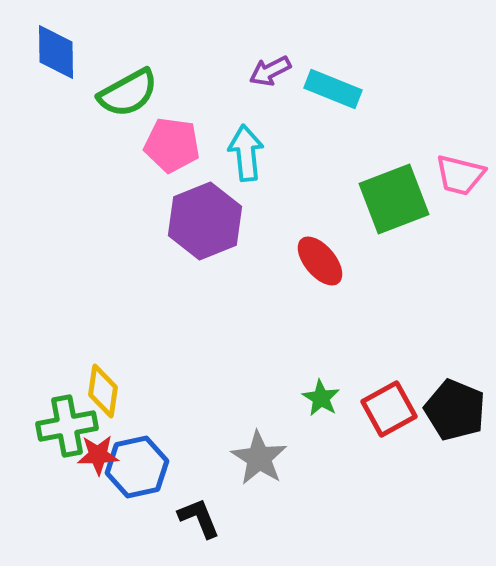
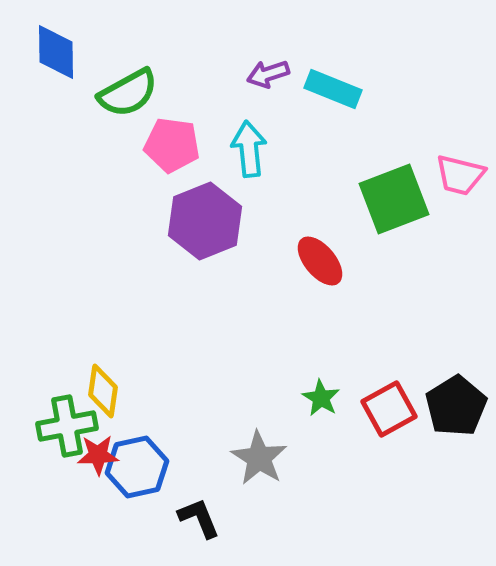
purple arrow: moved 2 px left, 3 px down; rotated 9 degrees clockwise
cyan arrow: moved 3 px right, 4 px up
black pentagon: moved 1 px right, 4 px up; rotated 18 degrees clockwise
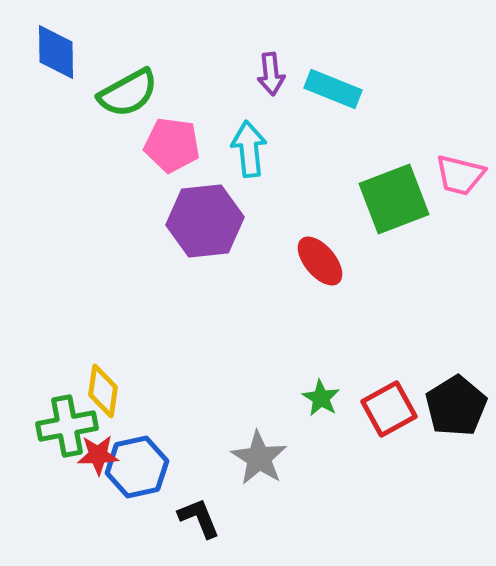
purple arrow: moved 3 px right; rotated 78 degrees counterclockwise
purple hexagon: rotated 16 degrees clockwise
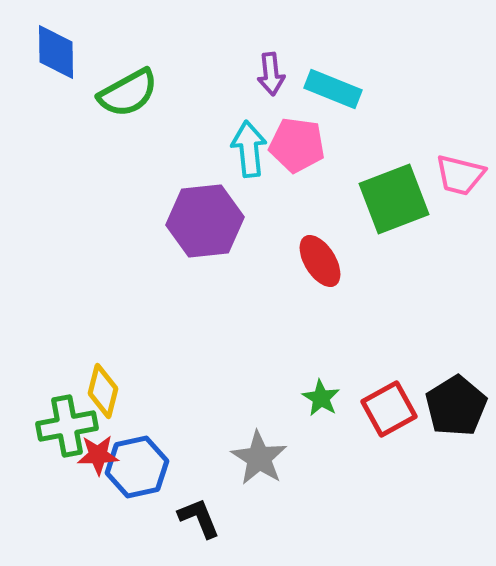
pink pentagon: moved 125 px right
red ellipse: rotated 8 degrees clockwise
yellow diamond: rotated 6 degrees clockwise
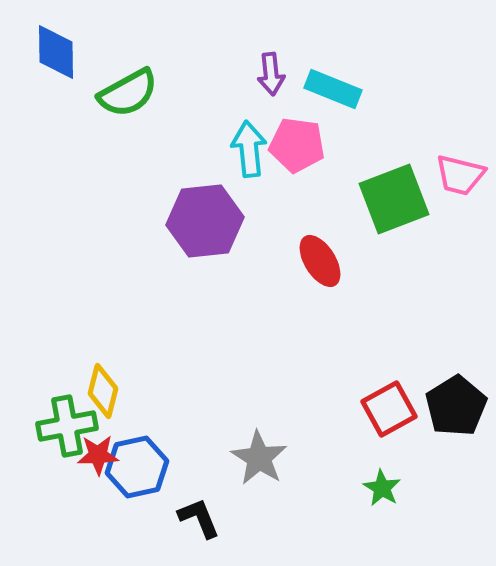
green star: moved 61 px right, 90 px down
